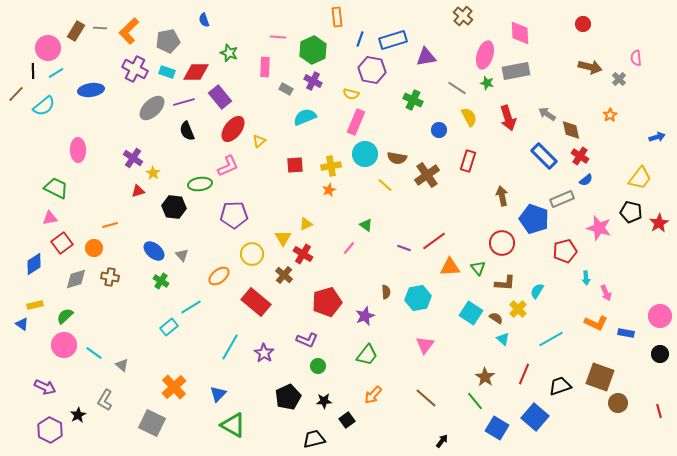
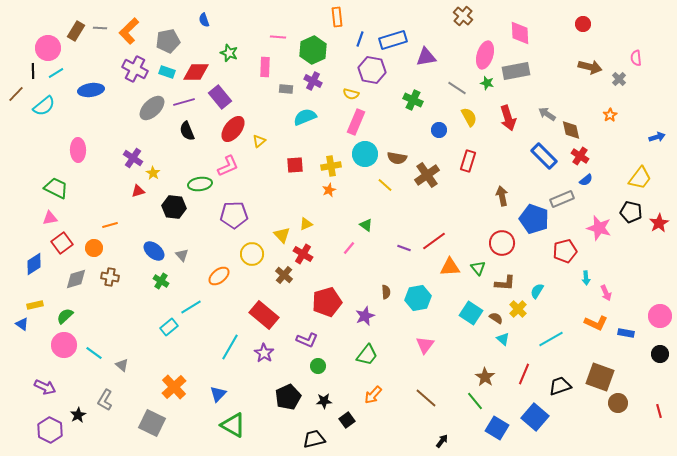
gray rectangle at (286, 89): rotated 24 degrees counterclockwise
yellow triangle at (283, 238): moved 1 px left, 3 px up; rotated 12 degrees counterclockwise
red rectangle at (256, 302): moved 8 px right, 13 px down
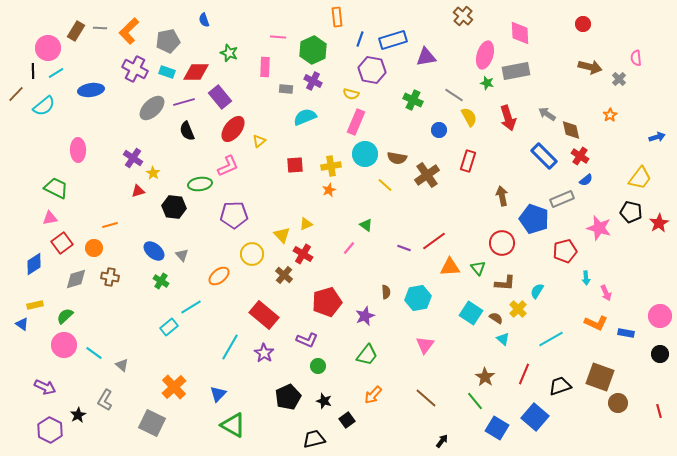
gray line at (457, 88): moved 3 px left, 7 px down
black star at (324, 401): rotated 21 degrees clockwise
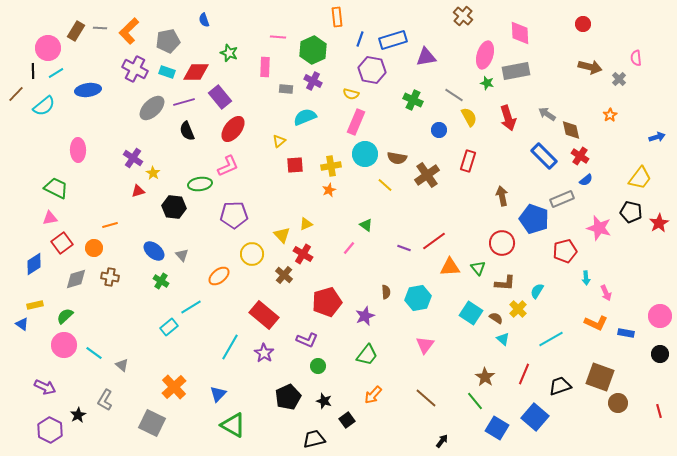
blue ellipse at (91, 90): moved 3 px left
yellow triangle at (259, 141): moved 20 px right
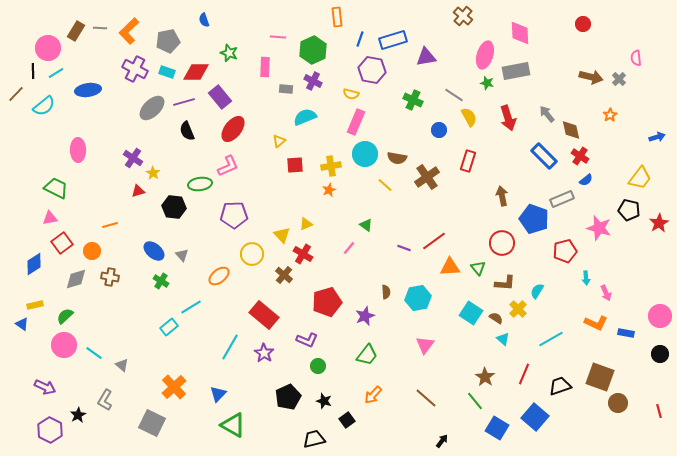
brown arrow at (590, 67): moved 1 px right, 10 px down
gray arrow at (547, 114): rotated 18 degrees clockwise
brown cross at (427, 175): moved 2 px down
black pentagon at (631, 212): moved 2 px left, 2 px up
orange circle at (94, 248): moved 2 px left, 3 px down
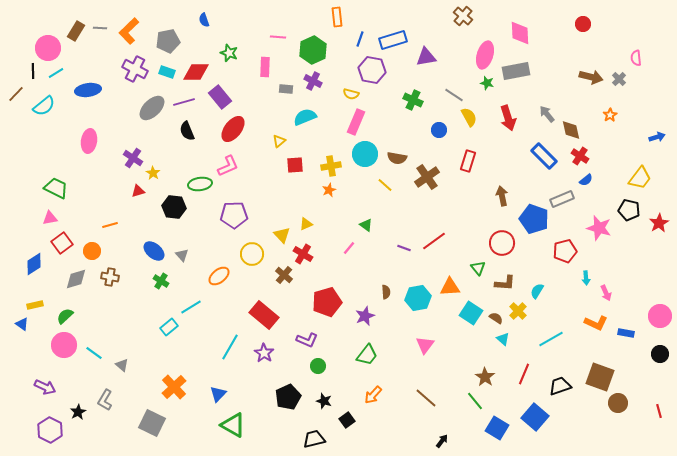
pink ellipse at (78, 150): moved 11 px right, 9 px up; rotated 10 degrees clockwise
orange triangle at (450, 267): moved 20 px down
yellow cross at (518, 309): moved 2 px down
black star at (78, 415): moved 3 px up
